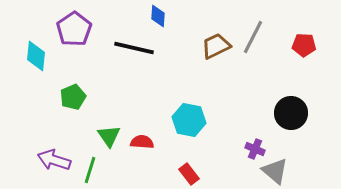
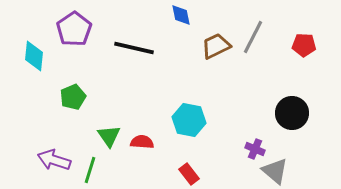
blue diamond: moved 23 px right, 1 px up; rotated 15 degrees counterclockwise
cyan diamond: moved 2 px left
black circle: moved 1 px right
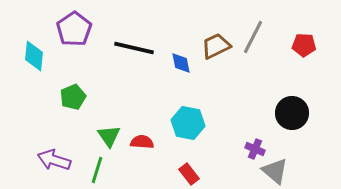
blue diamond: moved 48 px down
cyan hexagon: moved 1 px left, 3 px down
green line: moved 7 px right
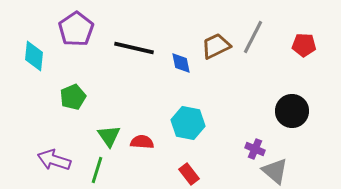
purple pentagon: moved 2 px right
black circle: moved 2 px up
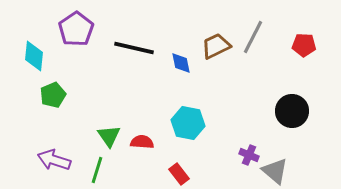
green pentagon: moved 20 px left, 2 px up
purple cross: moved 6 px left, 6 px down
red rectangle: moved 10 px left
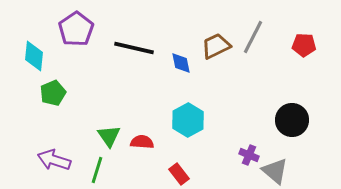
green pentagon: moved 2 px up
black circle: moved 9 px down
cyan hexagon: moved 3 px up; rotated 20 degrees clockwise
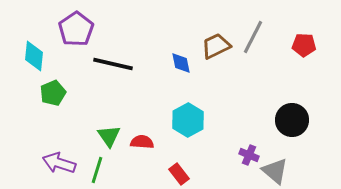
black line: moved 21 px left, 16 px down
purple arrow: moved 5 px right, 3 px down
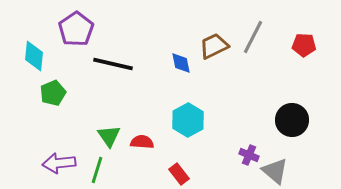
brown trapezoid: moved 2 px left
purple arrow: rotated 24 degrees counterclockwise
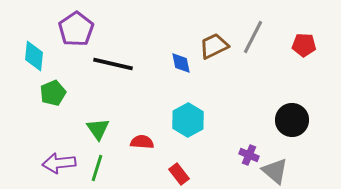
green triangle: moved 11 px left, 7 px up
green line: moved 2 px up
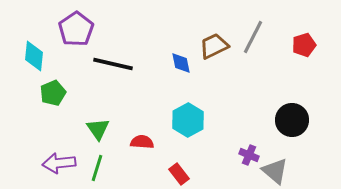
red pentagon: rotated 20 degrees counterclockwise
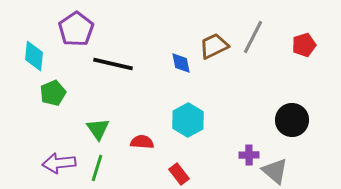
purple cross: rotated 24 degrees counterclockwise
